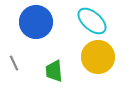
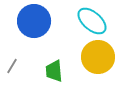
blue circle: moved 2 px left, 1 px up
gray line: moved 2 px left, 3 px down; rotated 56 degrees clockwise
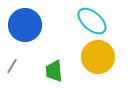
blue circle: moved 9 px left, 4 px down
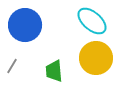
yellow circle: moved 2 px left, 1 px down
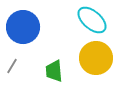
cyan ellipse: moved 1 px up
blue circle: moved 2 px left, 2 px down
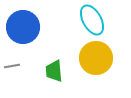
cyan ellipse: rotated 20 degrees clockwise
gray line: rotated 49 degrees clockwise
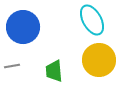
yellow circle: moved 3 px right, 2 px down
